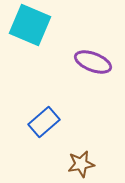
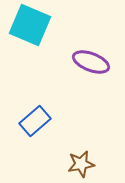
purple ellipse: moved 2 px left
blue rectangle: moved 9 px left, 1 px up
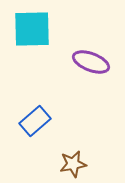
cyan square: moved 2 px right, 4 px down; rotated 24 degrees counterclockwise
brown star: moved 8 px left
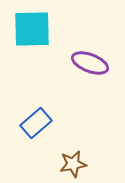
purple ellipse: moved 1 px left, 1 px down
blue rectangle: moved 1 px right, 2 px down
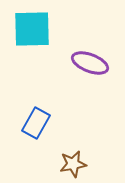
blue rectangle: rotated 20 degrees counterclockwise
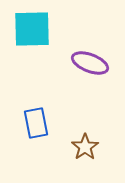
blue rectangle: rotated 40 degrees counterclockwise
brown star: moved 12 px right, 17 px up; rotated 24 degrees counterclockwise
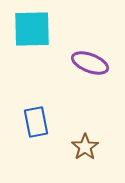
blue rectangle: moved 1 px up
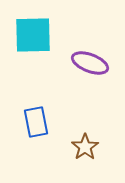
cyan square: moved 1 px right, 6 px down
